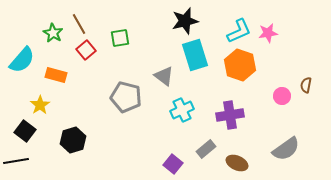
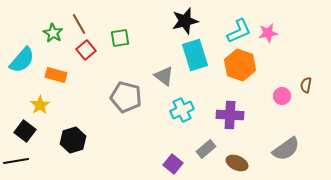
purple cross: rotated 12 degrees clockwise
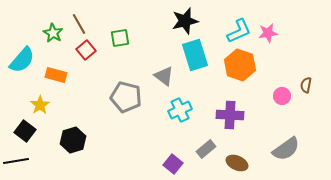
cyan cross: moved 2 px left
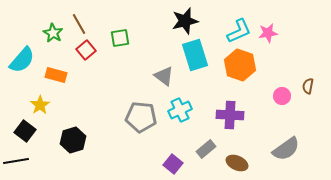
brown semicircle: moved 2 px right, 1 px down
gray pentagon: moved 15 px right, 20 px down; rotated 8 degrees counterclockwise
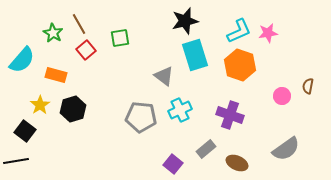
purple cross: rotated 16 degrees clockwise
black hexagon: moved 31 px up
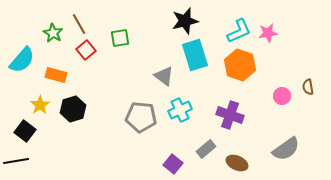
brown semicircle: moved 1 px down; rotated 21 degrees counterclockwise
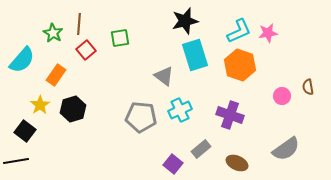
brown line: rotated 35 degrees clockwise
orange rectangle: rotated 70 degrees counterclockwise
gray rectangle: moved 5 px left
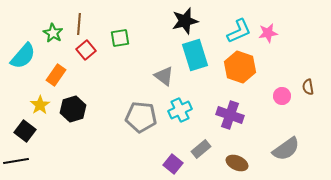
cyan semicircle: moved 1 px right, 4 px up
orange hexagon: moved 2 px down
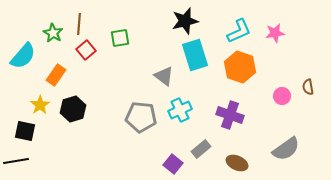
pink star: moved 7 px right
black square: rotated 25 degrees counterclockwise
